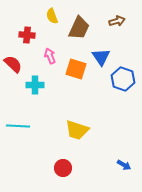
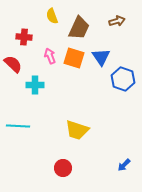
red cross: moved 3 px left, 2 px down
orange square: moved 2 px left, 11 px up
blue arrow: rotated 104 degrees clockwise
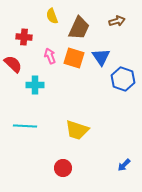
cyan line: moved 7 px right
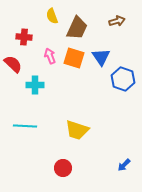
brown trapezoid: moved 2 px left
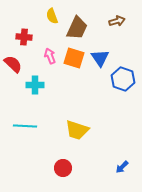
blue triangle: moved 1 px left, 1 px down
blue arrow: moved 2 px left, 2 px down
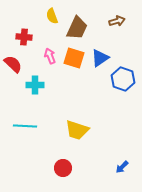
blue triangle: rotated 30 degrees clockwise
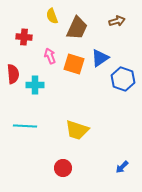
orange square: moved 6 px down
red semicircle: moved 10 px down; rotated 42 degrees clockwise
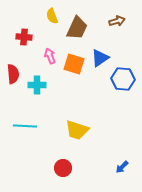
blue hexagon: rotated 15 degrees counterclockwise
cyan cross: moved 2 px right
